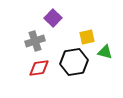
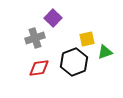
yellow square: moved 2 px down
gray cross: moved 3 px up
green triangle: rotated 35 degrees counterclockwise
black hexagon: rotated 12 degrees counterclockwise
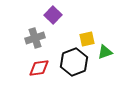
purple square: moved 3 px up
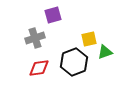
purple square: rotated 30 degrees clockwise
yellow square: moved 2 px right
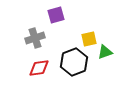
purple square: moved 3 px right
